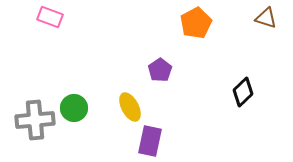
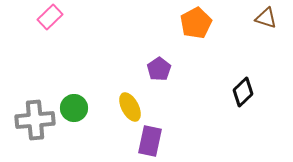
pink rectangle: rotated 65 degrees counterclockwise
purple pentagon: moved 1 px left, 1 px up
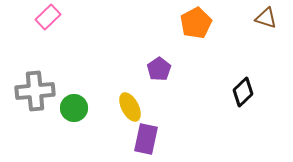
pink rectangle: moved 2 px left
gray cross: moved 29 px up
purple rectangle: moved 4 px left, 2 px up
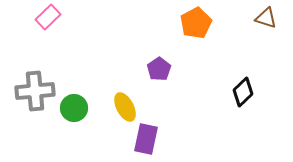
yellow ellipse: moved 5 px left
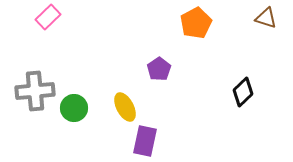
purple rectangle: moved 1 px left, 2 px down
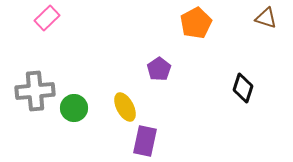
pink rectangle: moved 1 px left, 1 px down
black diamond: moved 4 px up; rotated 28 degrees counterclockwise
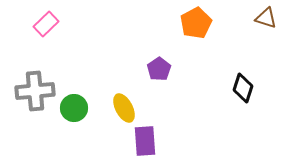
pink rectangle: moved 1 px left, 6 px down
yellow ellipse: moved 1 px left, 1 px down
purple rectangle: rotated 16 degrees counterclockwise
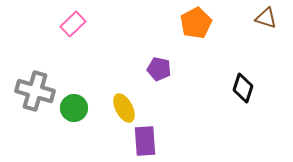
pink rectangle: moved 27 px right
purple pentagon: rotated 25 degrees counterclockwise
gray cross: rotated 21 degrees clockwise
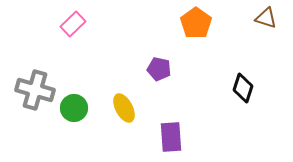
orange pentagon: rotated 8 degrees counterclockwise
gray cross: moved 1 px up
purple rectangle: moved 26 px right, 4 px up
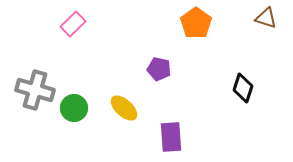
yellow ellipse: rotated 20 degrees counterclockwise
